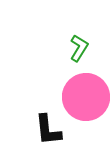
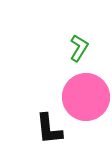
black L-shape: moved 1 px right, 1 px up
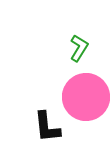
black L-shape: moved 2 px left, 2 px up
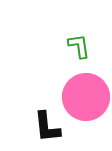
green L-shape: moved 2 px up; rotated 40 degrees counterclockwise
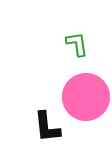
green L-shape: moved 2 px left, 2 px up
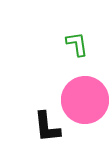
pink circle: moved 1 px left, 3 px down
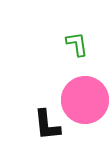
black L-shape: moved 2 px up
